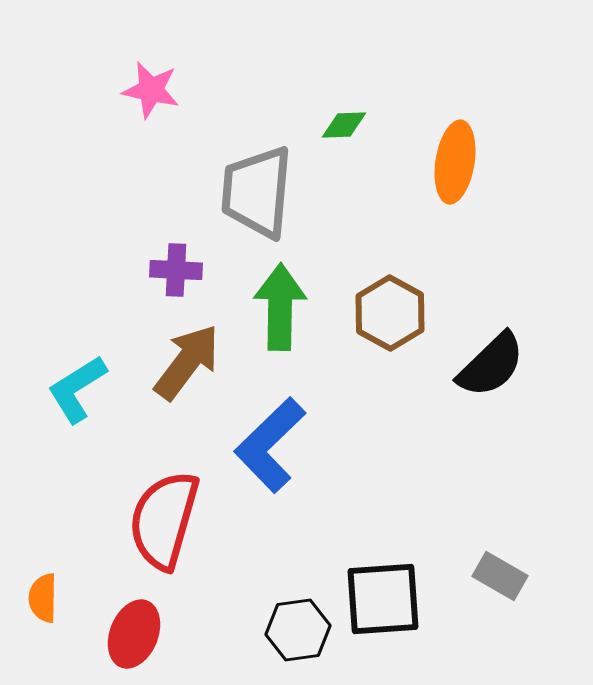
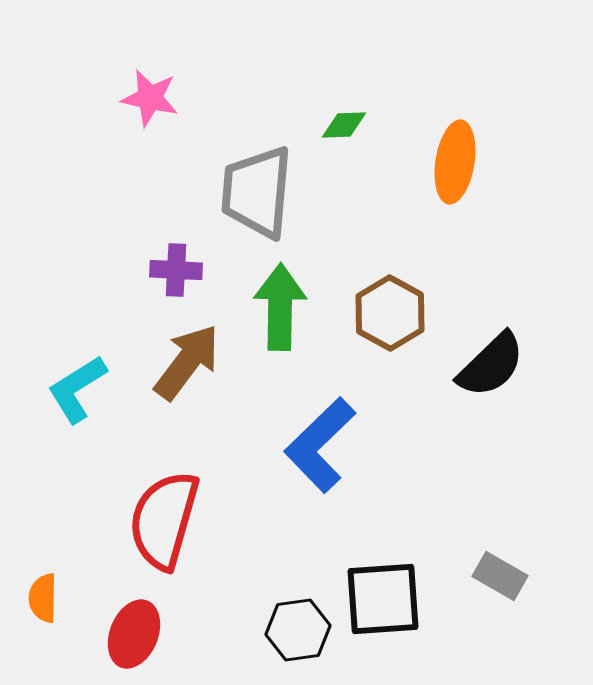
pink star: moved 1 px left, 8 px down
blue L-shape: moved 50 px right
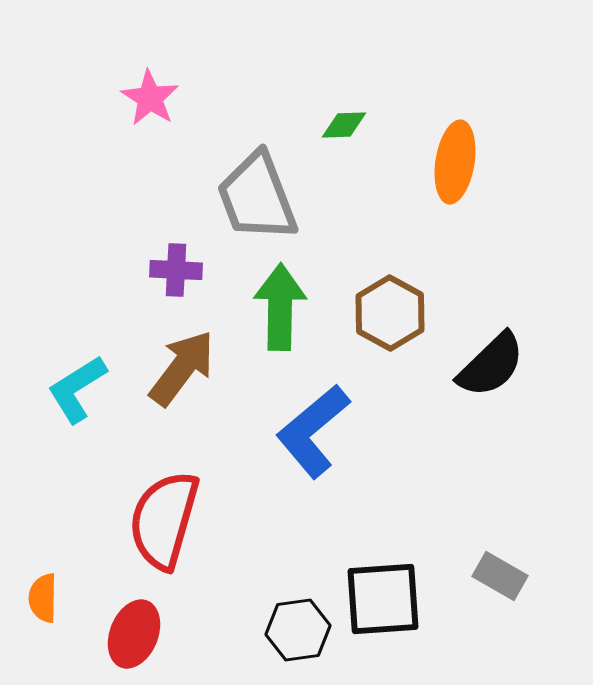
pink star: rotated 20 degrees clockwise
gray trapezoid: moved 5 px down; rotated 26 degrees counterclockwise
brown arrow: moved 5 px left, 6 px down
blue L-shape: moved 7 px left, 14 px up; rotated 4 degrees clockwise
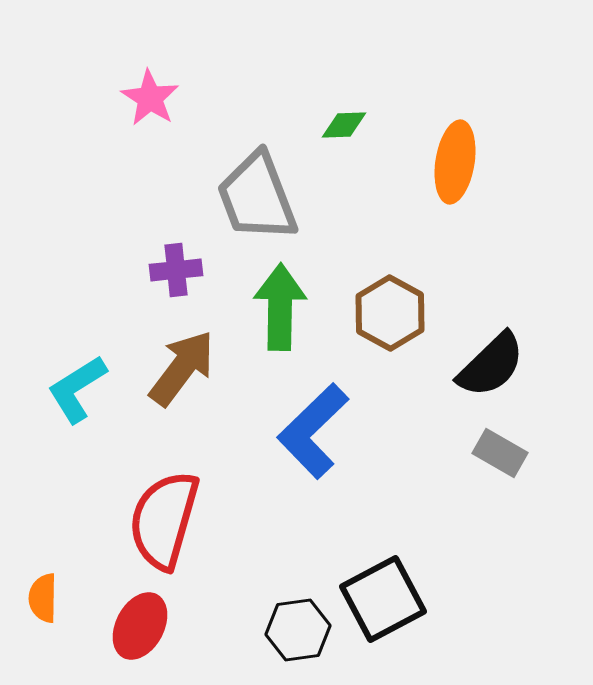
purple cross: rotated 9 degrees counterclockwise
blue L-shape: rotated 4 degrees counterclockwise
gray rectangle: moved 123 px up
black square: rotated 24 degrees counterclockwise
red ellipse: moved 6 px right, 8 px up; rotated 6 degrees clockwise
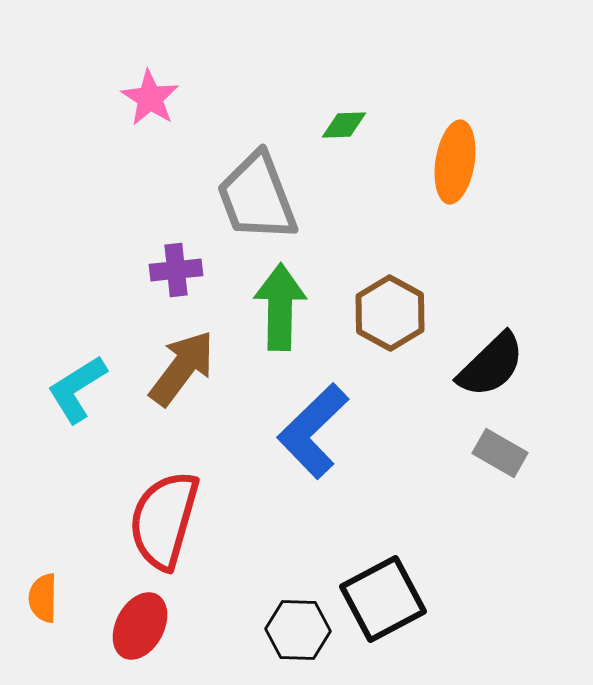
black hexagon: rotated 10 degrees clockwise
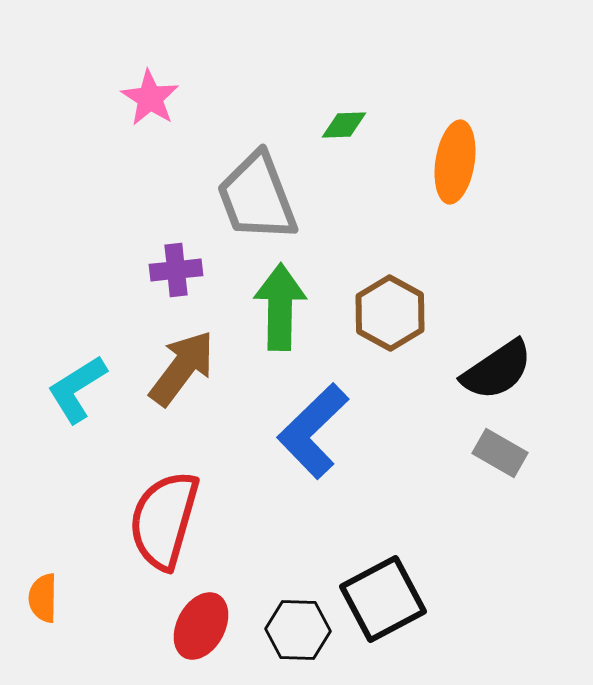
black semicircle: moved 6 px right, 5 px down; rotated 10 degrees clockwise
red ellipse: moved 61 px right
